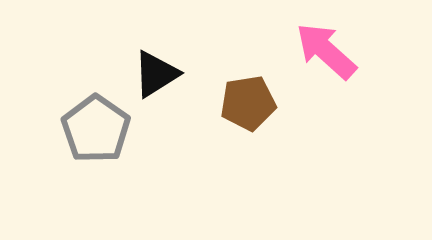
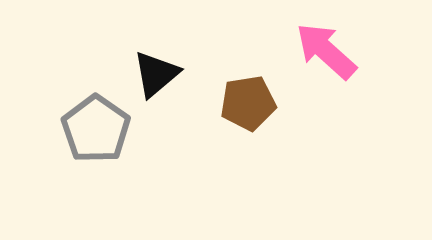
black triangle: rotated 8 degrees counterclockwise
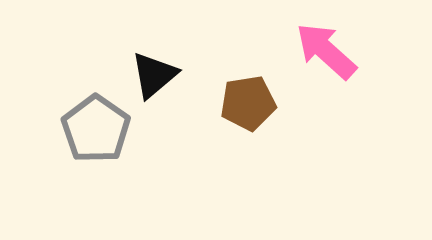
black triangle: moved 2 px left, 1 px down
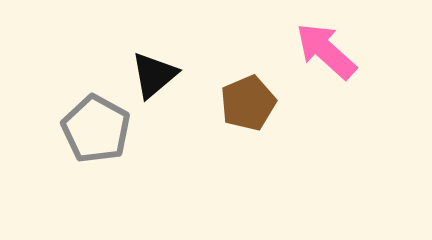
brown pentagon: rotated 14 degrees counterclockwise
gray pentagon: rotated 6 degrees counterclockwise
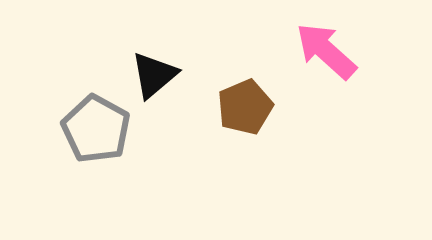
brown pentagon: moved 3 px left, 4 px down
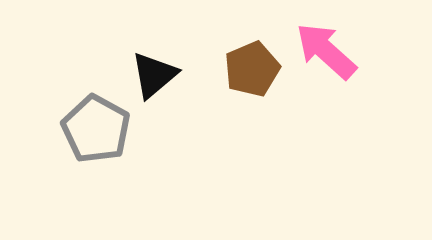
brown pentagon: moved 7 px right, 38 px up
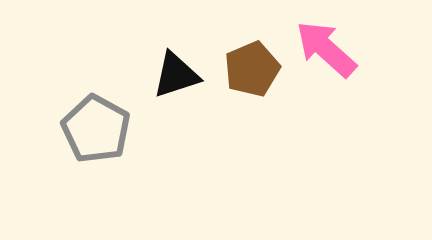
pink arrow: moved 2 px up
black triangle: moved 22 px right; rotated 22 degrees clockwise
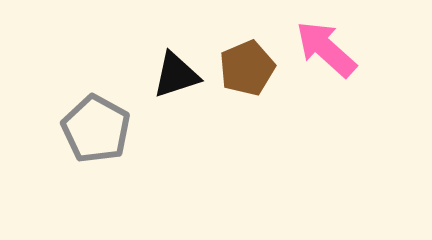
brown pentagon: moved 5 px left, 1 px up
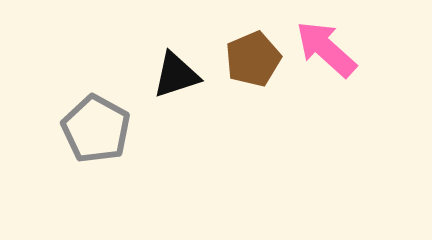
brown pentagon: moved 6 px right, 9 px up
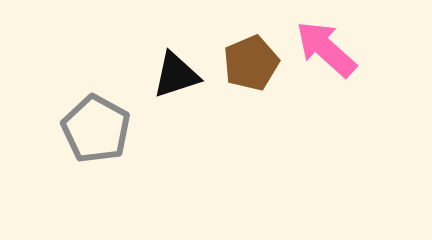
brown pentagon: moved 2 px left, 4 px down
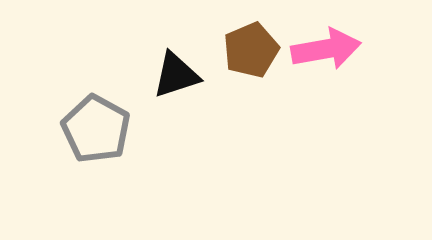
pink arrow: rotated 128 degrees clockwise
brown pentagon: moved 13 px up
